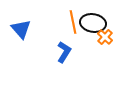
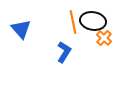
black ellipse: moved 2 px up
orange cross: moved 1 px left, 1 px down
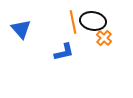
blue L-shape: rotated 45 degrees clockwise
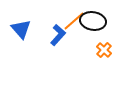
orange line: moved 1 px right, 1 px up; rotated 60 degrees clockwise
orange cross: moved 12 px down
blue L-shape: moved 6 px left, 17 px up; rotated 35 degrees counterclockwise
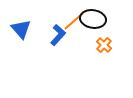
black ellipse: moved 2 px up
orange cross: moved 5 px up
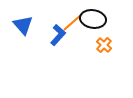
orange line: moved 1 px left, 1 px down
blue triangle: moved 2 px right, 4 px up
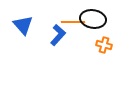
orange line: rotated 40 degrees clockwise
orange cross: rotated 28 degrees counterclockwise
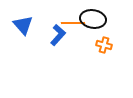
orange line: moved 1 px down
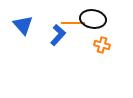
orange cross: moved 2 px left
